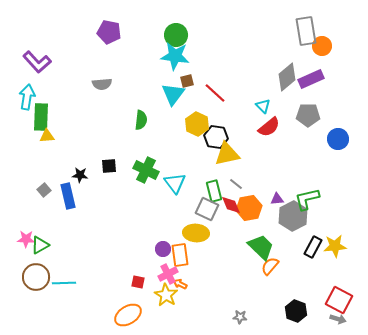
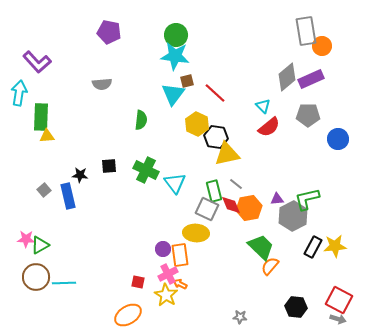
cyan arrow at (27, 97): moved 8 px left, 4 px up
black hexagon at (296, 311): moved 4 px up; rotated 15 degrees counterclockwise
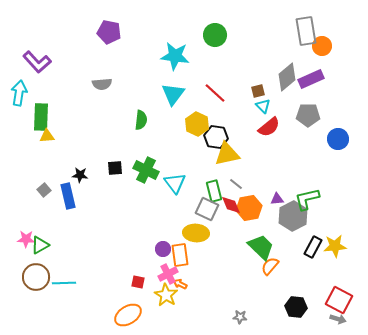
green circle at (176, 35): moved 39 px right
brown square at (187, 81): moved 71 px right, 10 px down
black square at (109, 166): moved 6 px right, 2 px down
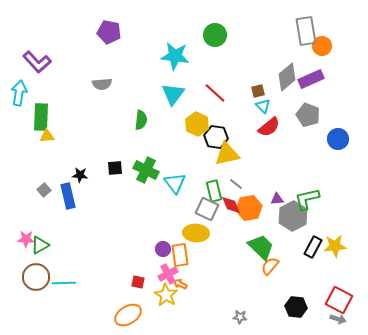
gray pentagon at (308, 115): rotated 20 degrees clockwise
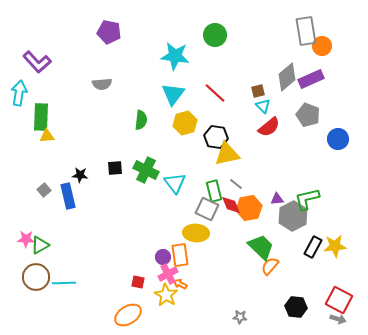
yellow hexagon at (197, 124): moved 12 px left, 1 px up; rotated 20 degrees clockwise
purple circle at (163, 249): moved 8 px down
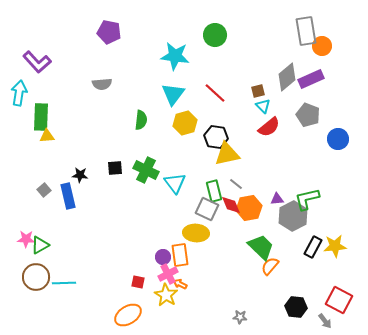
gray arrow at (338, 319): moved 13 px left, 2 px down; rotated 35 degrees clockwise
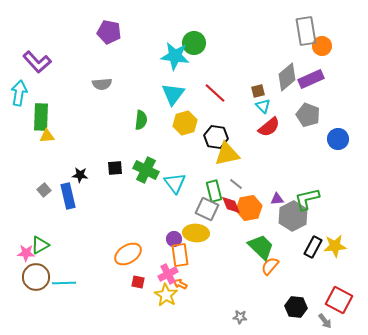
green circle at (215, 35): moved 21 px left, 8 px down
pink star at (26, 239): moved 14 px down
purple circle at (163, 257): moved 11 px right, 18 px up
orange ellipse at (128, 315): moved 61 px up
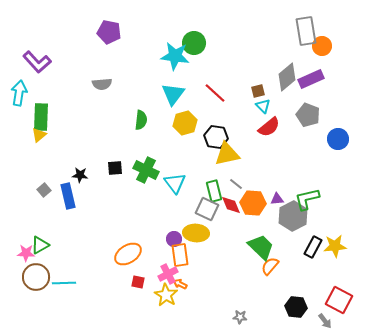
yellow triangle at (47, 136): moved 8 px left, 1 px up; rotated 35 degrees counterclockwise
orange hexagon at (249, 208): moved 4 px right, 5 px up; rotated 15 degrees clockwise
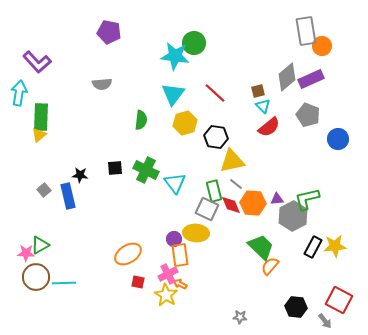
yellow triangle at (227, 154): moved 5 px right, 7 px down
